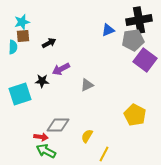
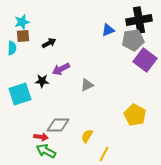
cyan semicircle: moved 1 px left, 1 px down
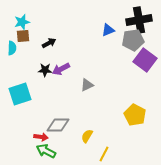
black star: moved 3 px right, 11 px up
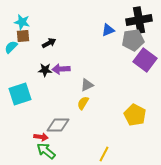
cyan star: rotated 28 degrees clockwise
cyan semicircle: moved 1 px left, 1 px up; rotated 136 degrees counterclockwise
purple arrow: rotated 24 degrees clockwise
yellow semicircle: moved 4 px left, 33 px up
green arrow: rotated 12 degrees clockwise
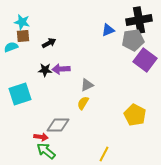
cyan semicircle: rotated 24 degrees clockwise
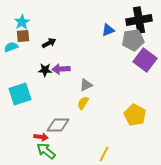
cyan star: rotated 28 degrees clockwise
gray triangle: moved 1 px left
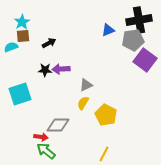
yellow pentagon: moved 29 px left
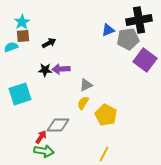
gray pentagon: moved 5 px left, 1 px up
red arrow: rotated 64 degrees counterclockwise
green arrow: moved 2 px left; rotated 150 degrees clockwise
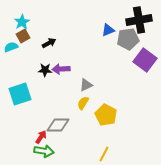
brown square: rotated 24 degrees counterclockwise
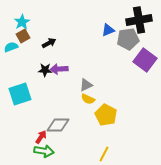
purple arrow: moved 2 px left
yellow semicircle: moved 5 px right, 4 px up; rotated 96 degrees counterclockwise
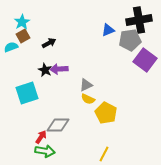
gray pentagon: moved 2 px right, 1 px down
black star: rotated 24 degrees clockwise
cyan square: moved 7 px right, 1 px up
yellow pentagon: moved 2 px up
green arrow: moved 1 px right
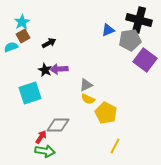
black cross: rotated 25 degrees clockwise
cyan square: moved 3 px right
yellow line: moved 11 px right, 8 px up
